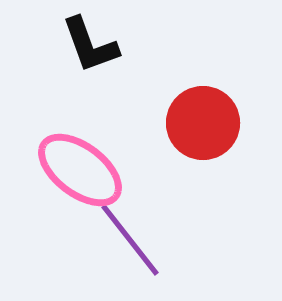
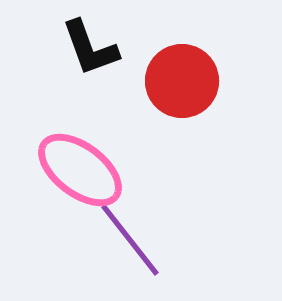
black L-shape: moved 3 px down
red circle: moved 21 px left, 42 px up
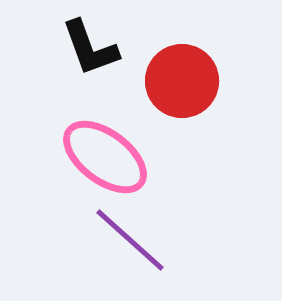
pink ellipse: moved 25 px right, 13 px up
purple line: rotated 10 degrees counterclockwise
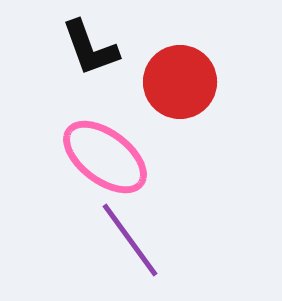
red circle: moved 2 px left, 1 px down
purple line: rotated 12 degrees clockwise
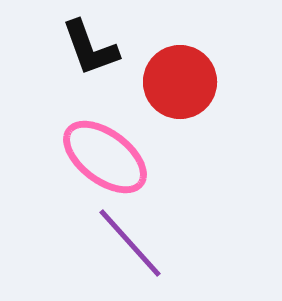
purple line: moved 3 px down; rotated 6 degrees counterclockwise
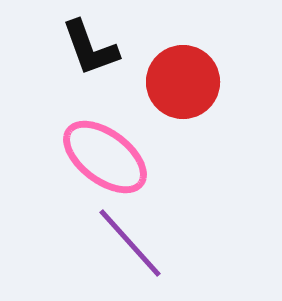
red circle: moved 3 px right
